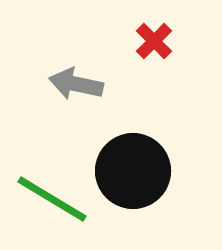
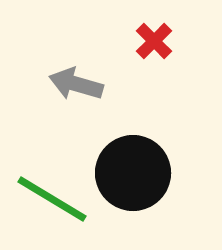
gray arrow: rotated 4 degrees clockwise
black circle: moved 2 px down
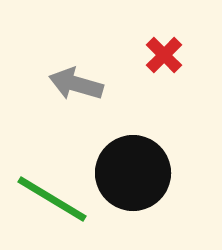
red cross: moved 10 px right, 14 px down
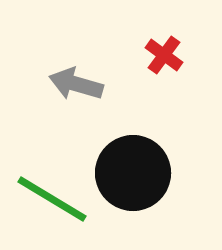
red cross: rotated 9 degrees counterclockwise
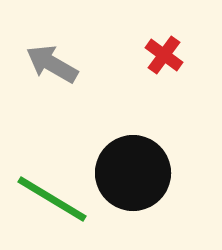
gray arrow: moved 24 px left, 20 px up; rotated 14 degrees clockwise
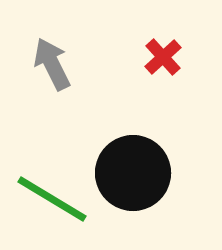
red cross: moved 1 px left, 2 px down; rotated 12 degrees clockwise
gray arrow: rotated 34 degrees clockwise
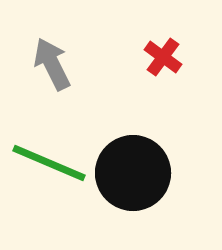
red cross: rotated 12 degrees counterclockwise
green line: moved 3 px left, 36 px up; rotated 8 degrees counterclockwise
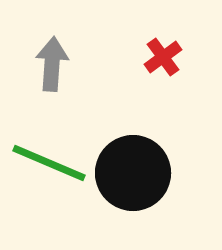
red cross: rotated 18 degrees clockwise
gray arrow: rotated 30 degrees clockwise
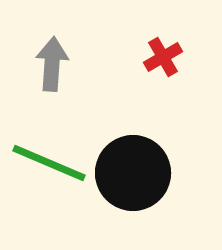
red cross: rotated 6 degrees clockwise
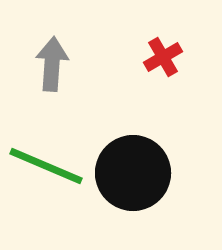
green line: moved 3 px left, 3 px down
